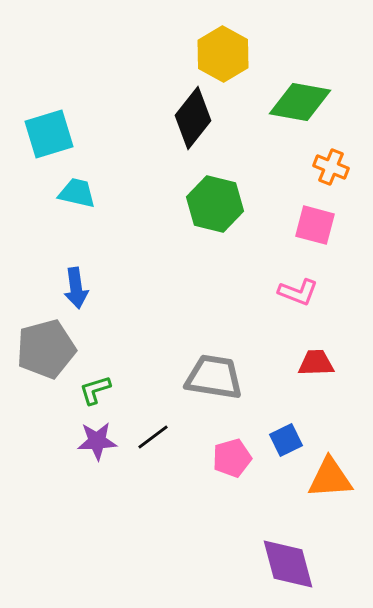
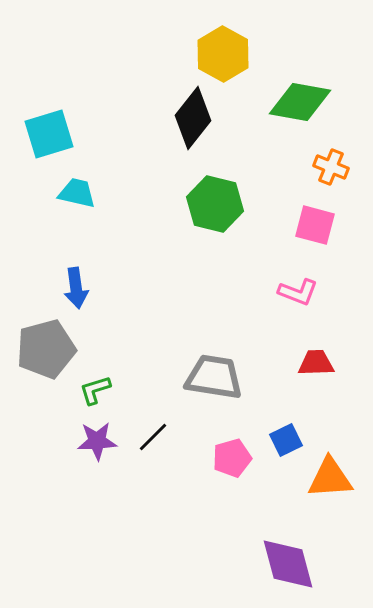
black line: rotated 8 degrees counterclockwise
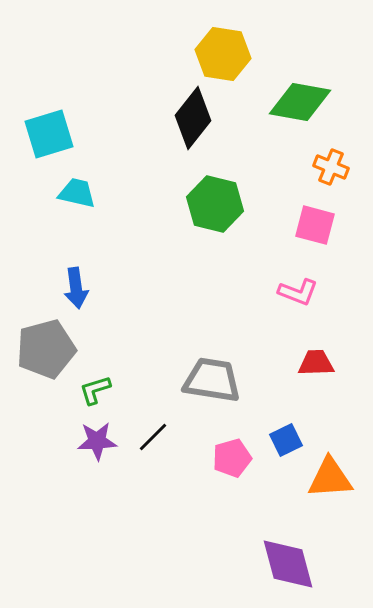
yellow hexagon: rotated 20 degrees counterclockwise
gray trapezoid: moved 2 px left, 3 px down
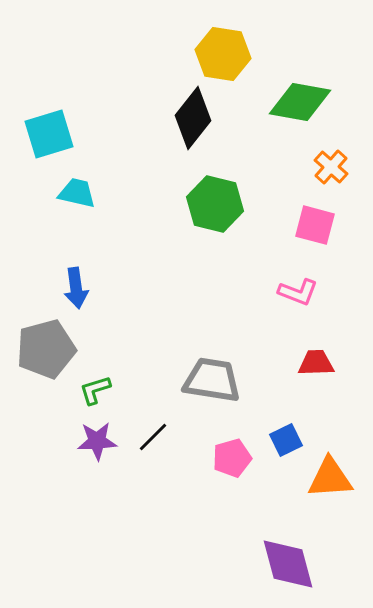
orange cross: rotated 20 degrees clockwise
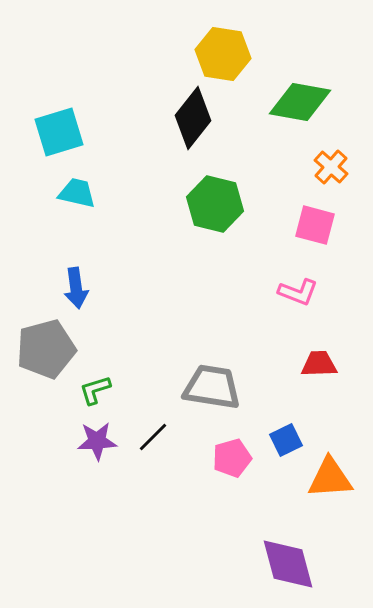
cyan square: moved 10 px right, 2 px up
red trapezoid: moved 3 px right, 1 px down
gray trapezoid: moved 7 px down
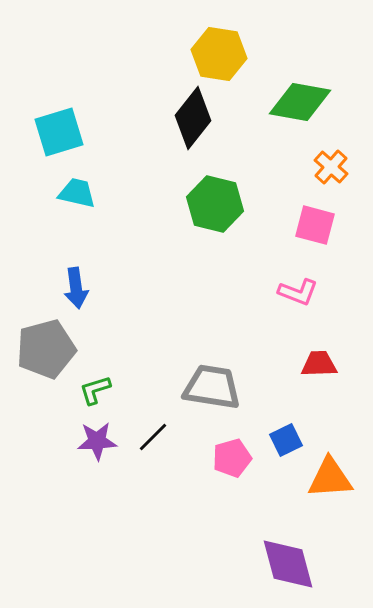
yellow hexagon: moved 4 px left
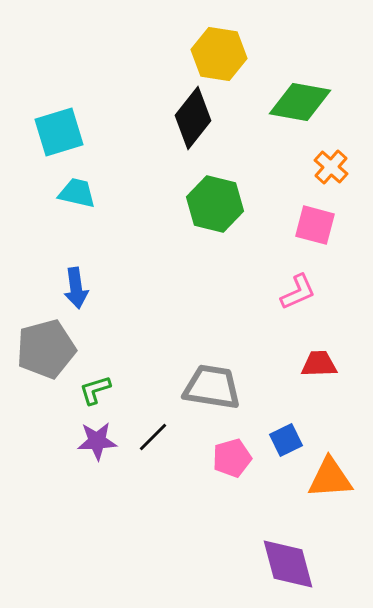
pink L-shape: rotated 45 degrees counterclockwise
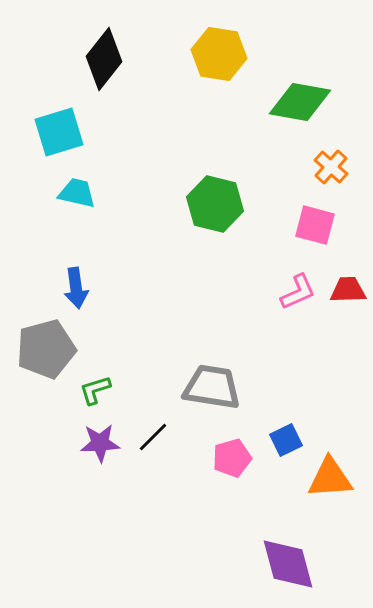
black diamond: moved 89 px left, 59 px up
red trapezoid: moved 29 px right, 74 px up
purple star: moved 3 px right, 2 px down
